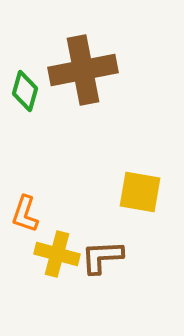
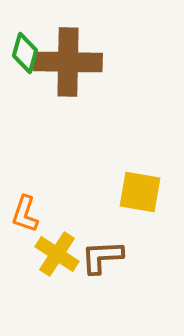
brown cross: moved 15 px left, 8 px up; rotated 12 degrees clockwise
green diamond: moved 38 px up
yellow cross: rotated 18 degrees clockwise
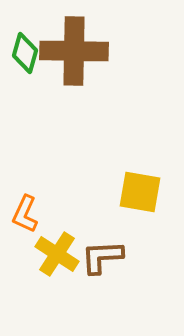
brown cross: moved 6 px right, 11 px up
orange L-shape: rotated 6 degrees clockwise
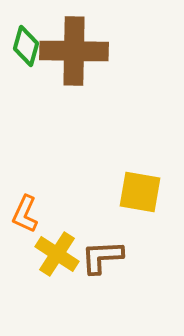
green diamond: moved 1 px right, 7 px up
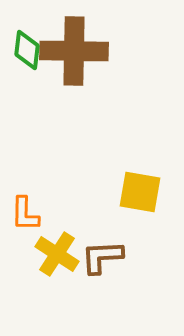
green diamond: moved 1 px right, 4 px down; rotated 9 degrees counterclockwise
orange L-shape: rotated 24 degrees counterclockwise
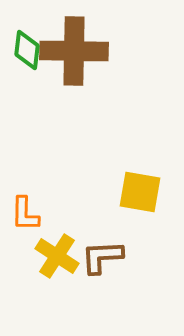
yellow cross: moved 2 px down
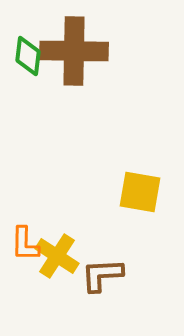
green diamond: moved 1 px right, 6 px down
orange L-shape: moved 30 px down
brown L-shape: moved 18 px down
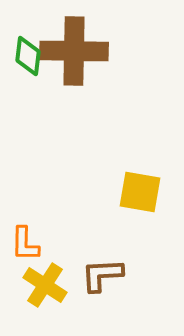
yellow cross: moved 12 px left, 29 px down
